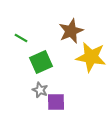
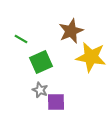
green line: moved 1 px down
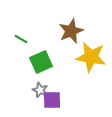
purple square: moved 4 px left, 2 px up
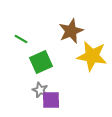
yellow star: moved 1 px right, 1 px up
purple square: moved 1 px left
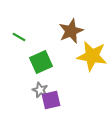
green line: moved 2 px left, 2 px up
purple square: rotated 12 degrees counterclockwise
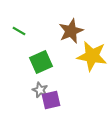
green line: moved 6 px up
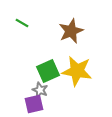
green line: moved 3 px right, 8 px up
yellow star: moved 15 px left, 15 px down
green square: moved 7 px right, 9 px down
purple square: moved 17 px left, 4 px down
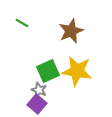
gray star: moved 1 px left
purple square: moved 3 px right; rotated 36 degrees counterclockwise
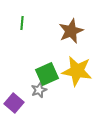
green line: rotated 64 degrees clockwise
green square: moved 1 px left, 3 px down
gray star: rotated 28 degrees clockwise
purple square: moved 23 px left, 1 px up
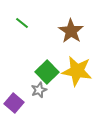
green line: rotated 56 degrees counterclockwise
brown star: rotated 15 degrees counterclockwise
green square: moved 2 px up; rotated 20 degrees counterclockwise
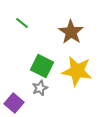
brown star: moved 1 px down
green square: moved 5 px left, 6 px up; rotated 20 degrees counterclockwise
gray star: moved 1 px right, 2 px up
